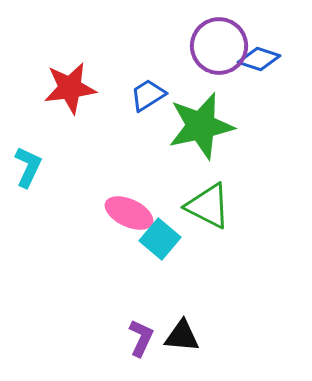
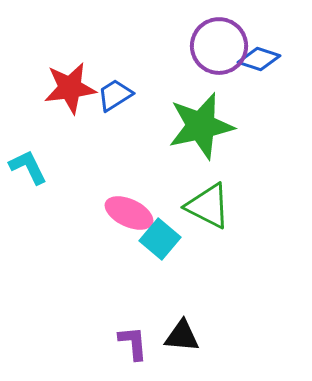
blue trapezoid: moved 33 px left
cyan L-shape: rotated 51 degrees counterclockwise
purple L-shape: moved 8 px left, 5 px down; rotated 30 degrees counterclockwise
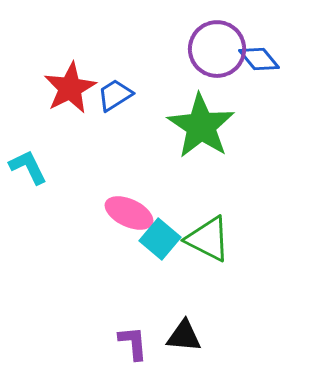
purple circle: moved 2 px left, 3 px down
blue diamond: rotated 33 degrees clockwise
red star: rotated 20 degrees counterclockwise
green star: rotated 26 degrees counterclockwise
green triangle: moved 33 px down
black triangle: moved 2 px right
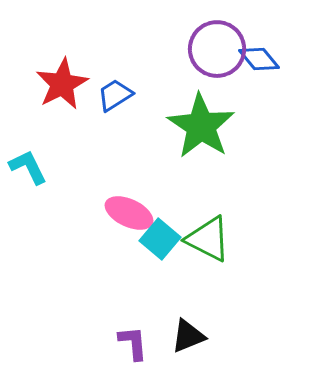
red star: moved 8 px left, 4 px up
black triangle: moved 4 px right; rotated 27 degrees counterclockwise
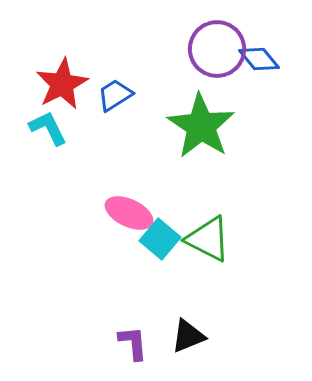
cyan L-shape: moved 20 px right, 39 px up
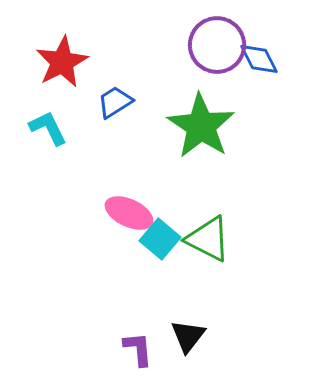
purple circle: moved 4 px up
blue diamond: rotated 12 degrees clockwise
red star: moved 22 px up
blue trapezoid: moved 7 px down
black triangle: rotated 30 degrees counterclockwise
purple L-shape: moved 5 px right, 6 px down
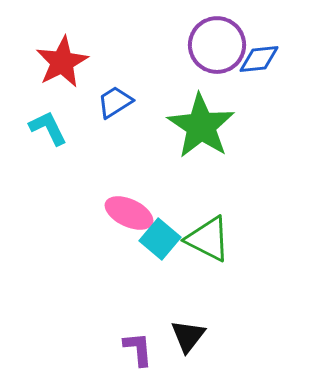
blue diamond: rotated 69 degrees counterclockwise
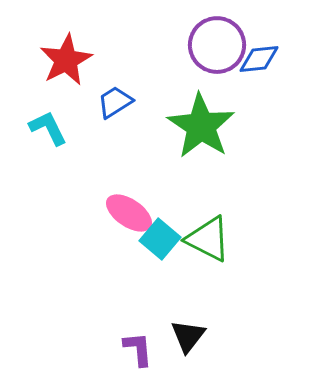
red star: moved 4 px right, 2 px up
pink ellipse: rotated 9 degrees clockwise
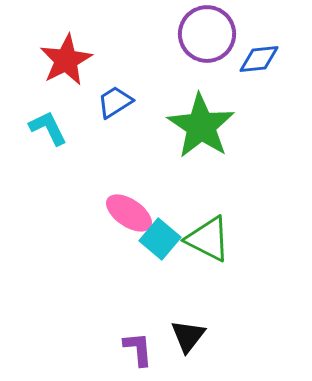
purple circle: moved 10 px left, 11 px up
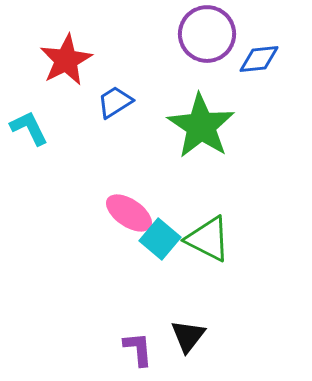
cyan L-shape: moved 19 px left
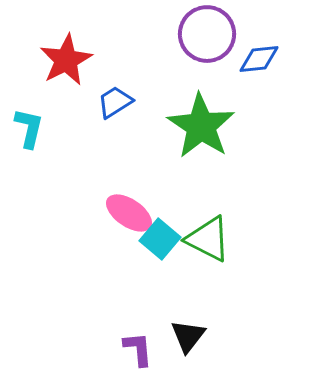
cyan L-shape: rotated 39 degrees clockwise
